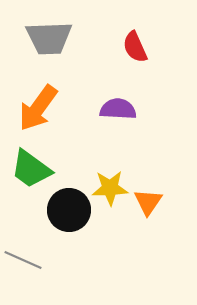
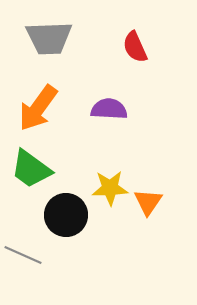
purple semicircle: moved 9 px left
black circle: moved 3 px left, 5 px down
gray line: moved 5 px up
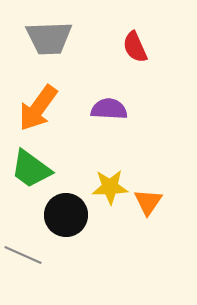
yellow star: moved 1 px up
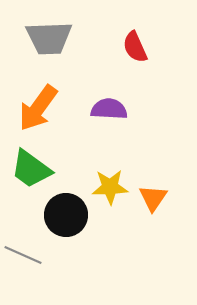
orange triangle: moved 5 px right, 4 px up
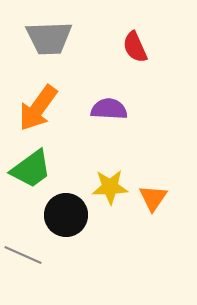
green trapezoid: rotated 72 degrees counterclockwise
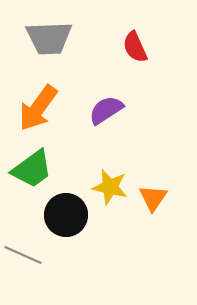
purple semicircle: moved 3 px left, 1 px down; rotated 36 degrees counterclockwise
green trapezoid: moved 1 px right
yellow star: rotated 15 degrees clockwise
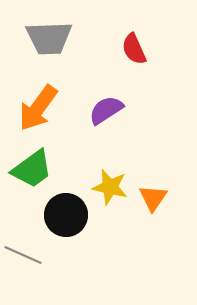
red semicircle: moved 1 px left, 2 px down
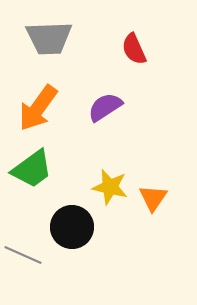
purple semicircle: moved 1 px left, 3 px up
black circle: moved 6 px right, 12 px down
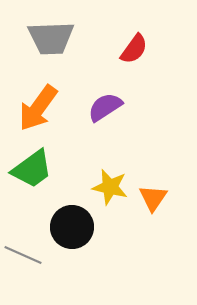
gray trapezoid: moved 2 px right
red semicircle: rotated 120 degrees counterclockwise
